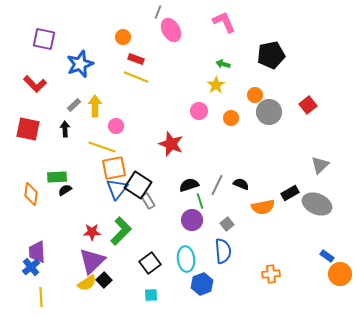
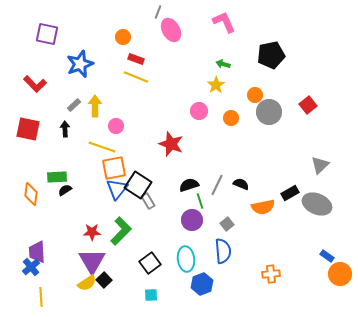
purple square at (44, 39): moved 3 px right, 5 px up
purple triangle at (92, 261): rotated 16 degrees counterclockwise
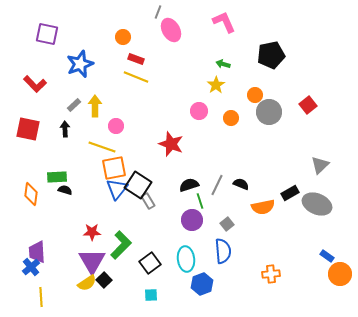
black semicircle at (65, 190): rotated 48 degrees clockwise
green L-shape at (121, 231): moved 14 px down
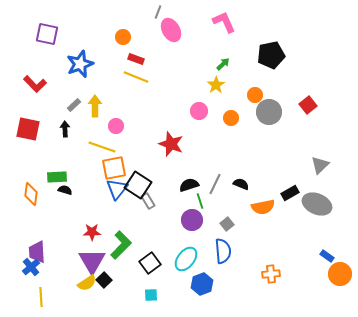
green arrow at (223, 64): rotated 120 degrees clockwise
gray line at (217, 185): moved 2 px left, 1 px up
cyan ellipse at (186, 259): rotated 45 degrees clockwise
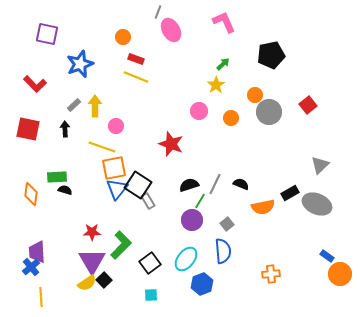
green line at (200, 201): rotated 49 degrees clockwise
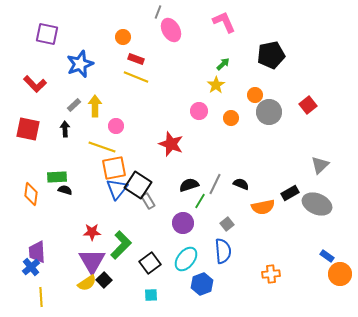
purple circle at (192, 220): moved 9 px left, 3 px down
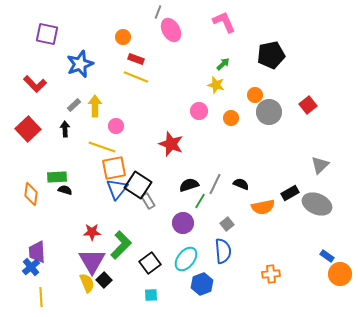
yellow star at (216, 85): rotated 24 degrees counterclockwise
red square at (28, 129): rotated 35 degrees clockwise
yellow semicircle at (87, 283): rotated 78 degrees counterclockwise
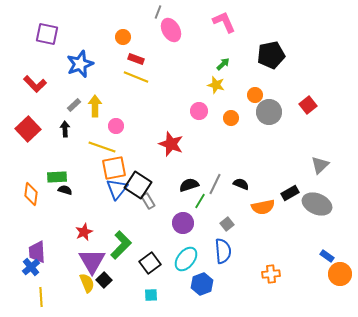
red star at (92, 232): moved 8 px left; rotated 24 degrees counterclockwise
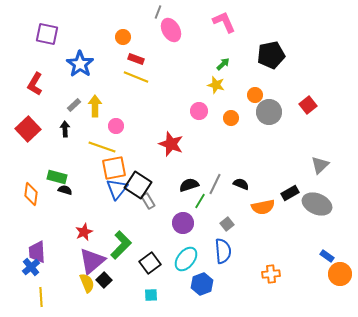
blue star at (80, 64): rotated 16 degrees counterclockwise
red L-shape at (35, 84): rotated 75 degrees clockwise
green rectangle at (57, 177): rotated 18 degrees clockwise
purple triangle at (92, 261): rotated 20 degrees clockwise
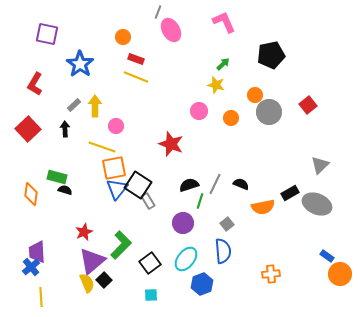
green line at (200, 201): rotated 14 degrees counterclockwise
